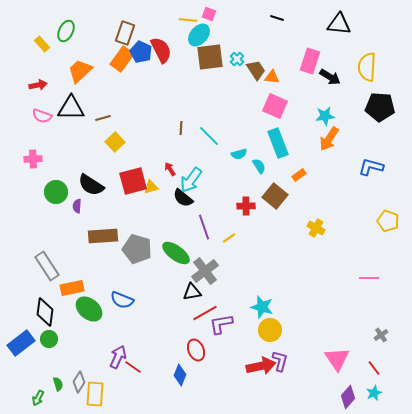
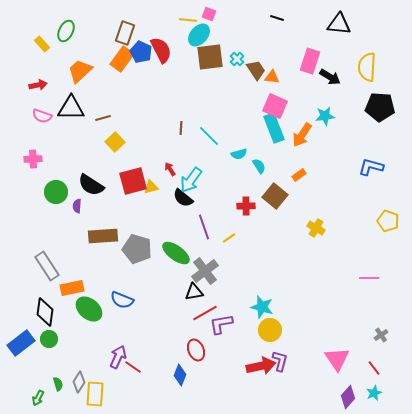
orange arrow at (329, 139): moved 27 px left, 4 px up
cyan rectangle at (278, 143): moved 4 px left, 15 px up
black triangle at (192, 292): moved 2 px right
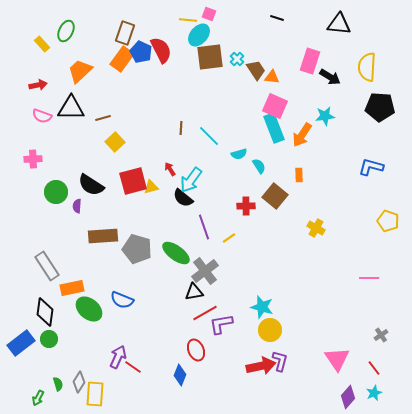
orange rectangle at (299, 175): rotated 56 degrees counterclockwise
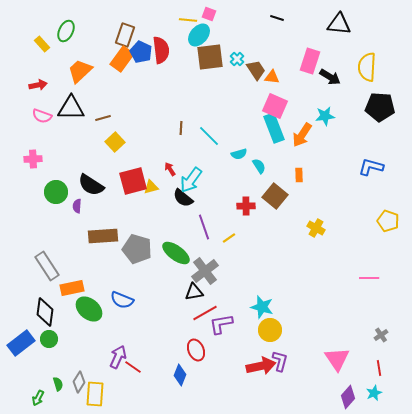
brown rectangle at (125, 33): moved 2 px down
red semicircle at (161, 50): rotated 20 degrees clockwise
red line at (374, 368): moved 5 px right; rotated 28 degrees clockwise
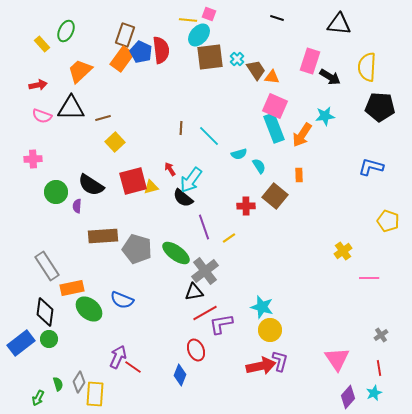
yellow cross at (316, 228): moved 27 px right, 23 px down; rotated 24 degrees clockwise
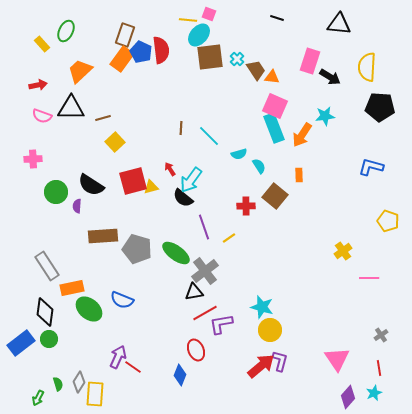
red arrow at (261, 366): rotated 28 degrees counterclockwise
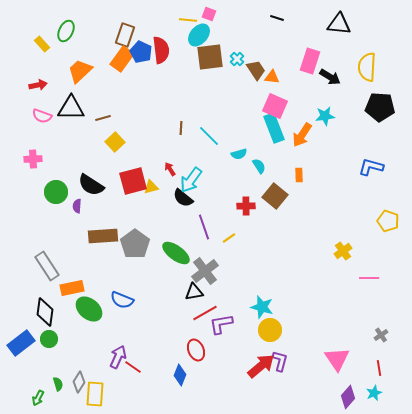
gray pentagon at (137, 249): moved 2 px left, 5 px up; rotated 20 degrees clockwise
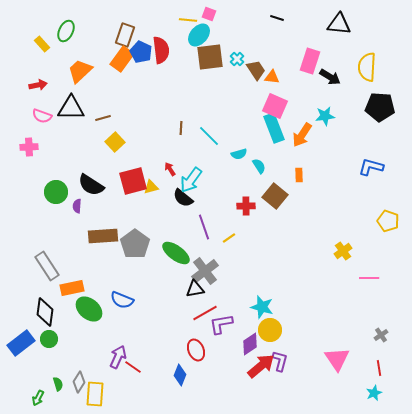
pink cross at (33, 159): moved 4 px left, 12 px up
black triangle at (194, 292): moved 1 px right, 3 px up
purple diamond at (348, 397): moved 98 px left, 53 px up; rotated 15 degrees clockwise
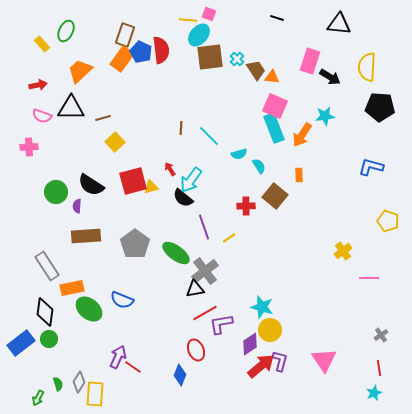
brown rectangle at (103, 236): moved 17 px left
pink triangle at (337, 359): moved 13 px left, 1 px down
